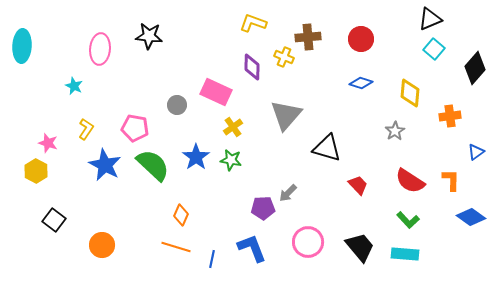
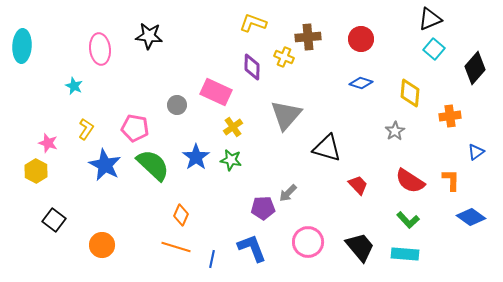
pink ellipse at (100, 49): rotated 12 degrees counterclockwise
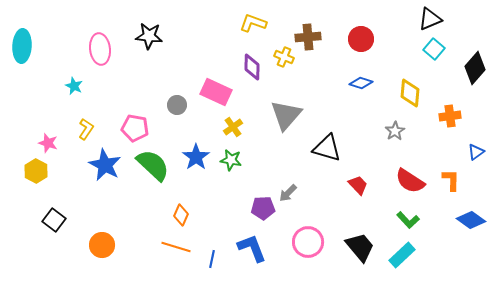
blue diamond at (471, 217): moved 3 px down
cyan rectangle at (405, 254): moved 3 px left, 1 px down; rotated 48 degrees counterclockwise
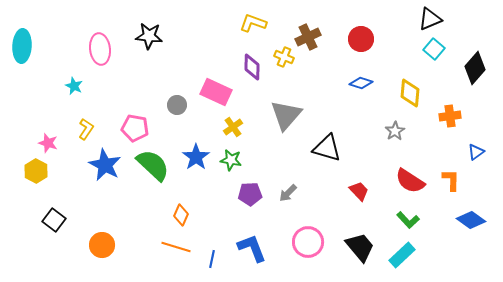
brown cross at (308, 37): rotated 20 degrees counterclockwise
red trapezoid at (358, 185): moved 1 px right, 6 px down
purple pentagon at (263, 208): moved 13 px left, 14 px up
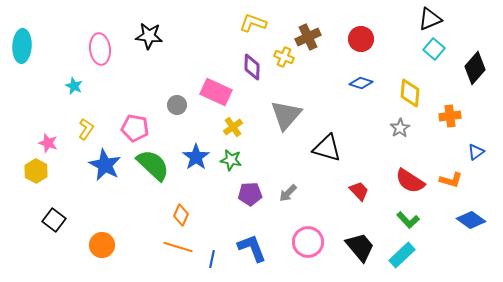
gray star at (395, 131): moved 5 px right, 3 px up
orange L-shape at (451, 180): rotated 105 degrees clockwise
orange line at (176, 247): moved 2 px right
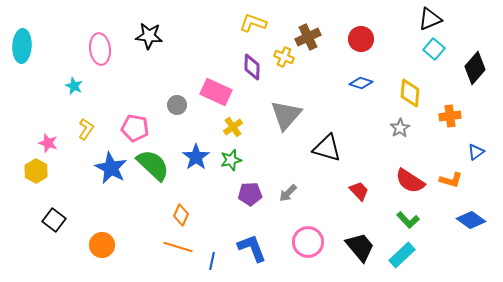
green star at (231, 160): rotated 25 degrees counterclockwise
blue star at (105, 165): moved 6 px right, 3 px down
blue line at (212, 259): moved 2 px down
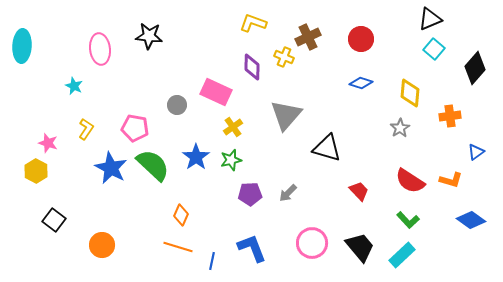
pink circle at (308, 242): moved 4 px right, 1 px down
